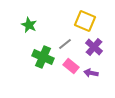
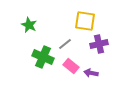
yellow square: rotated 15 degrees counterclockwise
purple cross: moved 5 px right, 3 px up; rotated 36 degrees clockwise
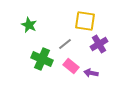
purple cross: rotated 18 degrees counterclockwise
green cross: moved 1 px left, 2 px down
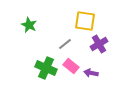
green cross: moved 4 px right, 9 px down
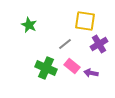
pink rectangle: moved 1 px right
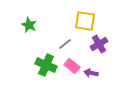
green cross: moved 3 px up
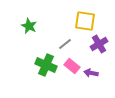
green star: moved 1 px down
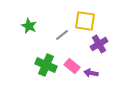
gray line: moved 3 px left, 9 px up
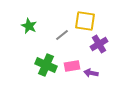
pink rectangle: rotated 49 degrees counterclockwise
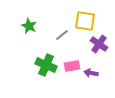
purple cross: rotated 24 degrees counterclockwise
